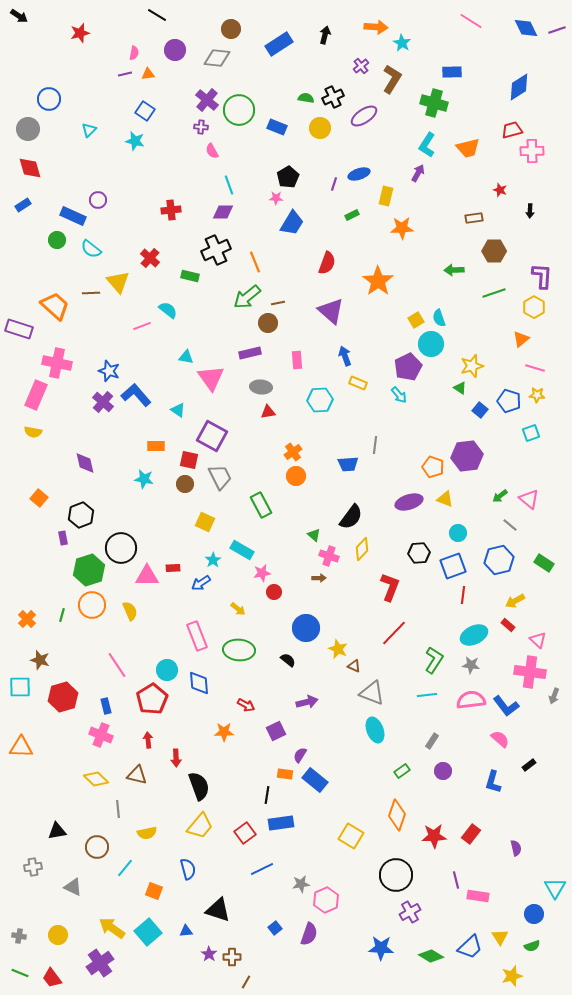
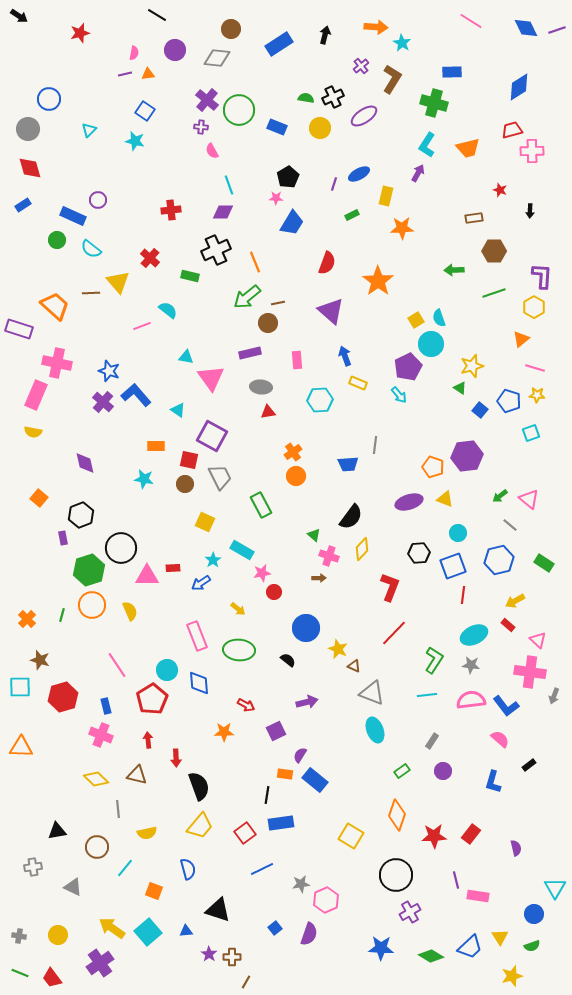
blue ellipse at (359, 174): rotated 10 degrees counterclockwise
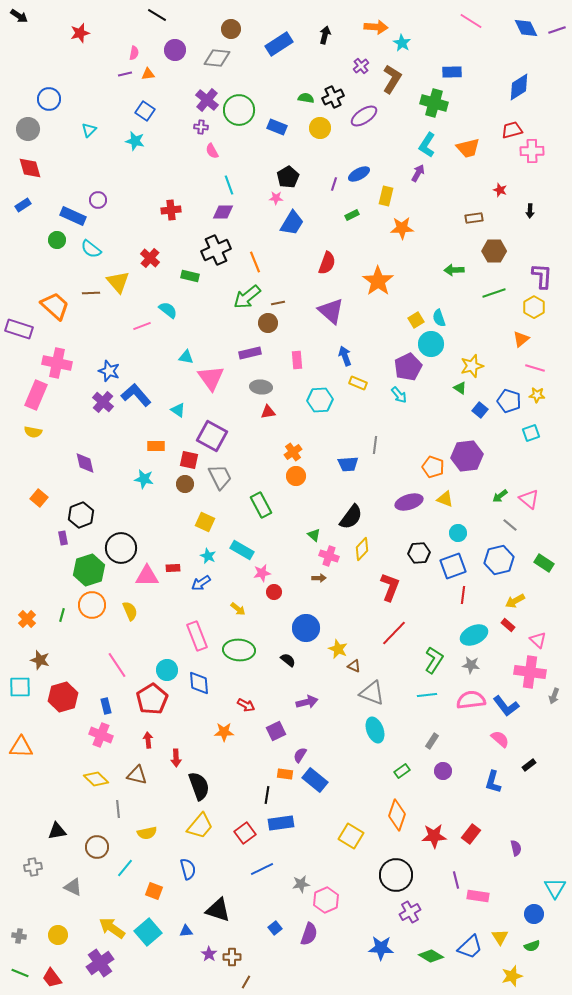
cyan star at (213, 560): moved 5 px left, 4 px up; rotated 14 degrees counterclockwise
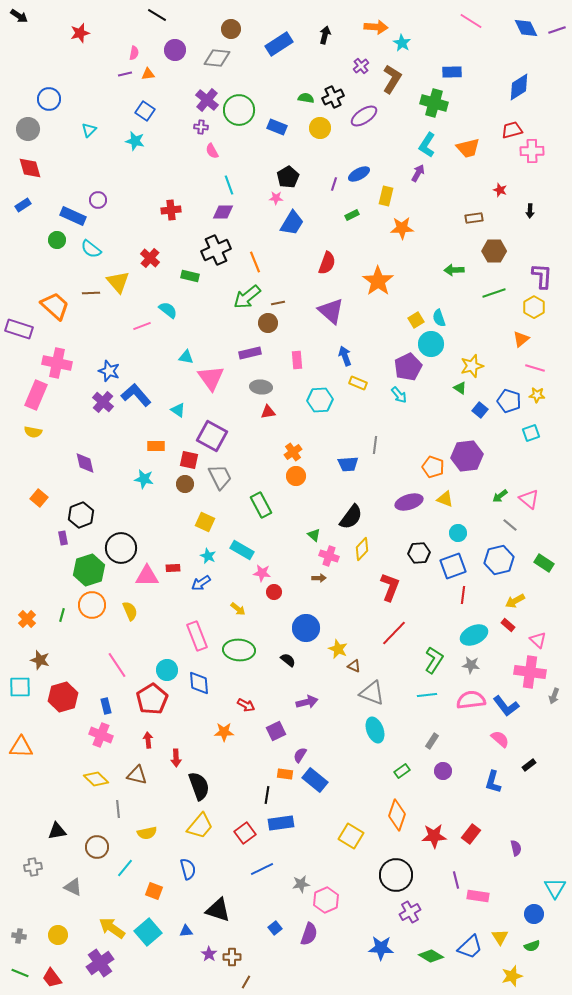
pink star at (262, 573): rotated 18 degrees clockwise
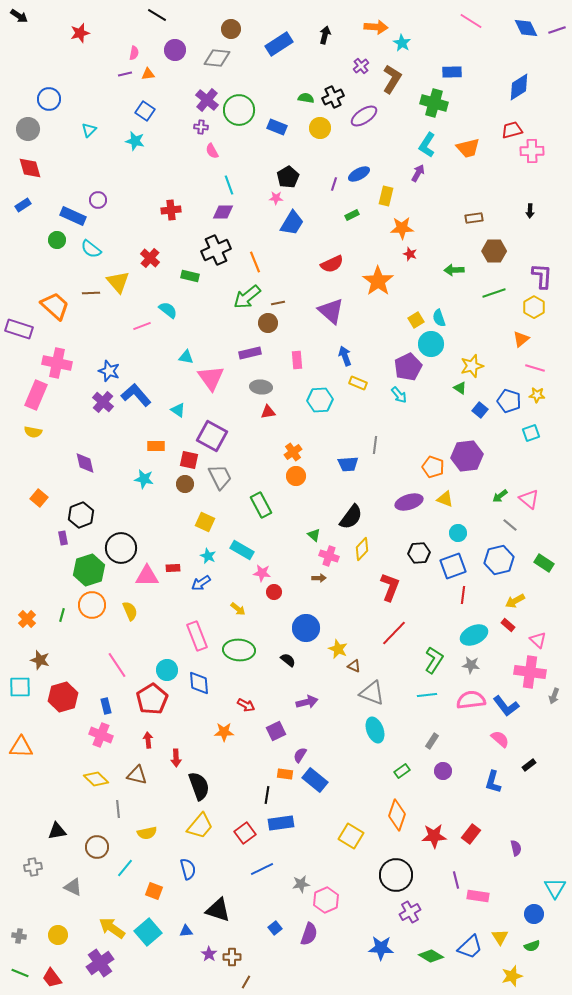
red star at (500, 190): moved 90 px left, 64 px down
red semicircle at (327, 263): moved 5 px right, 1 px down; rotated 45 degrees clockwise
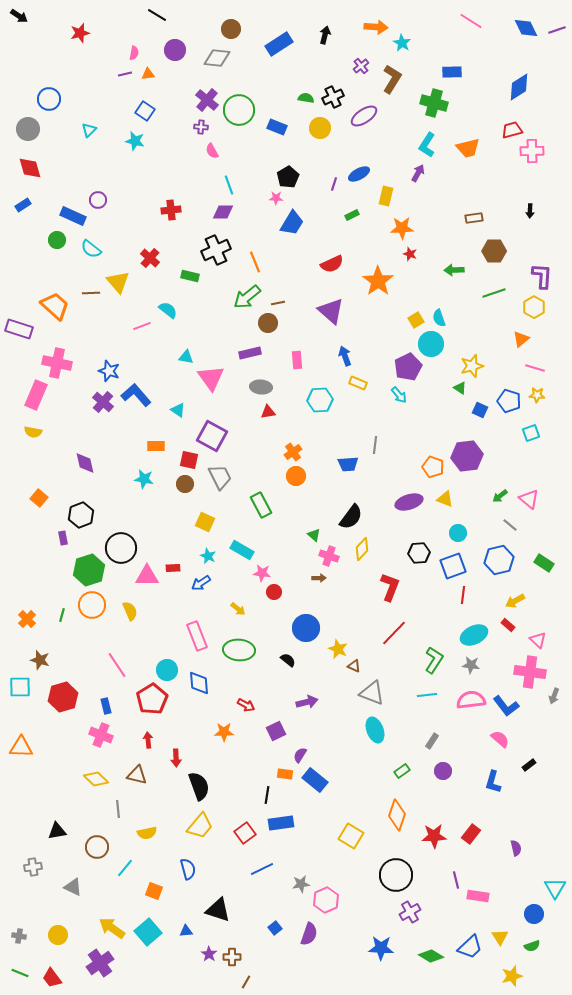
blue square at (480, 410): rotated 14 degrees counterclockwise
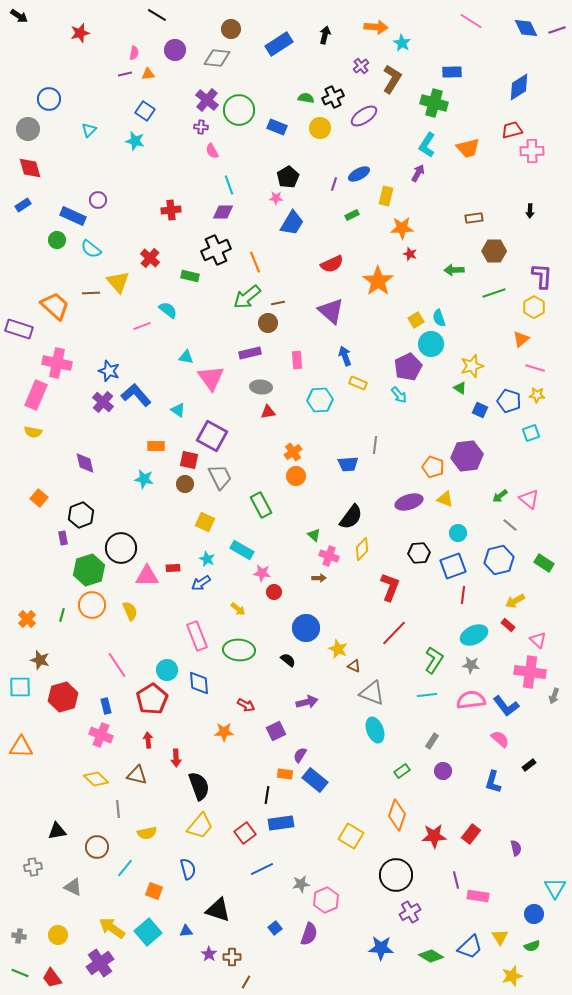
cyan star at (208, 556): moved 1 px left, 3 px down
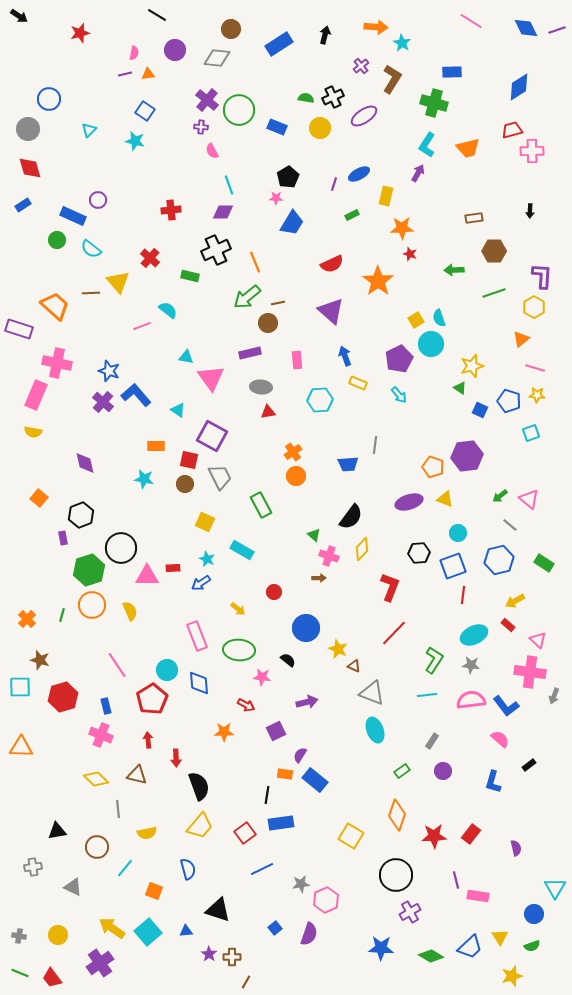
purple pentagon at (408, 367): moved 9 px left, 8 px up
pink star at (262, 573): moved 104 px down
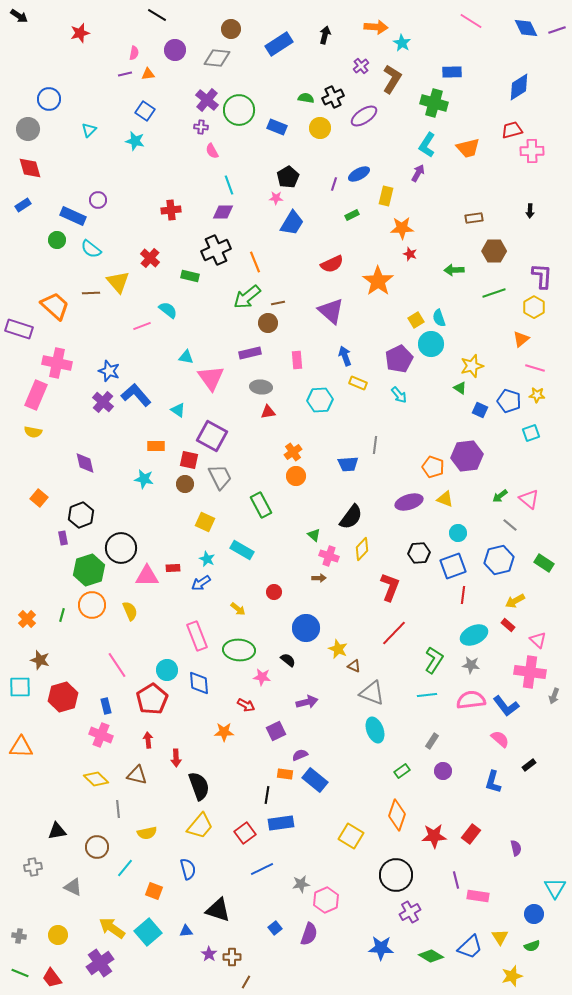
purple semicircle at (300, 755): rotated 35 degrees clockwise
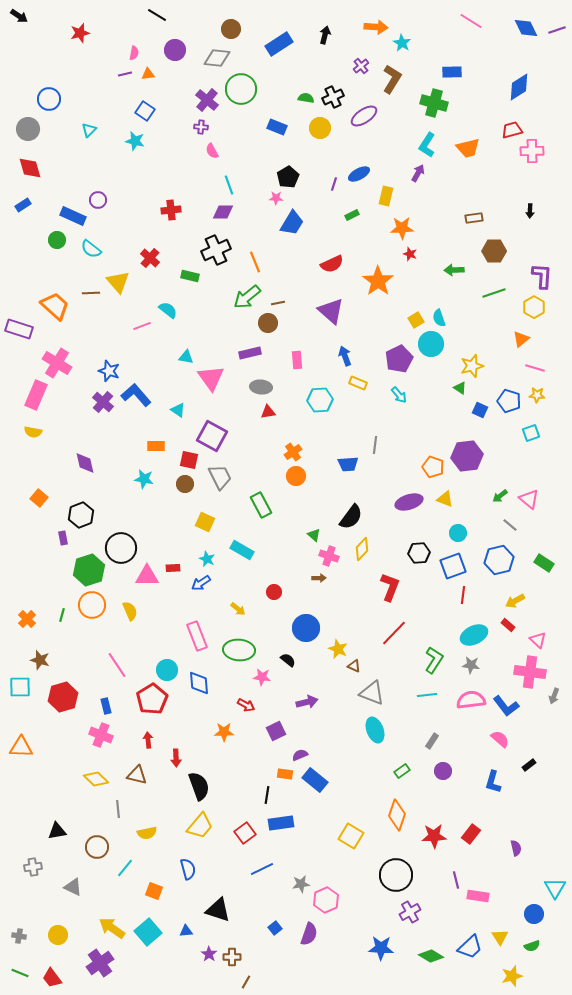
green circle at (239, 110): moved 2 px right, 21 px up
pink cross at (57, 363): rotated 20 degrees clockwise
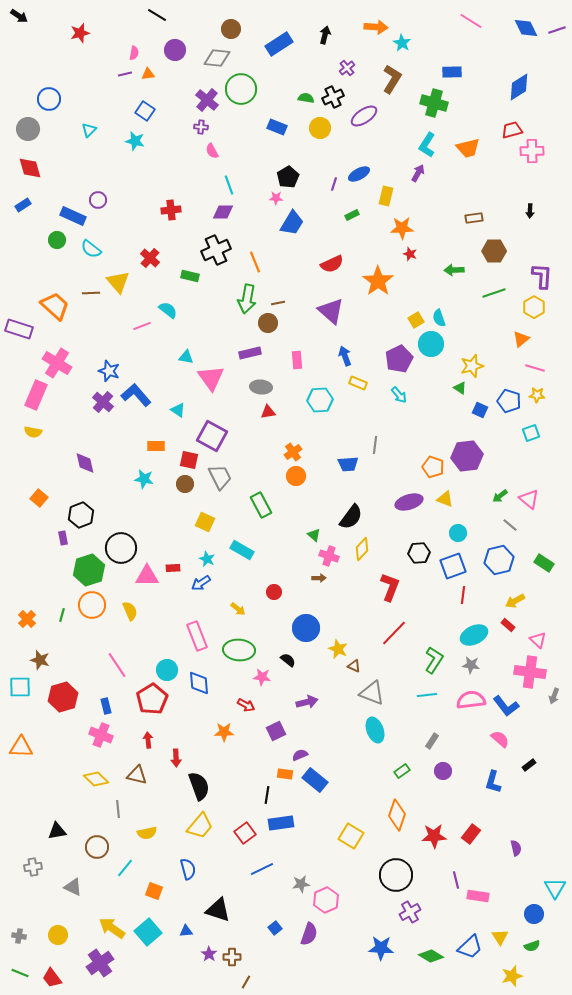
purple cross at (361, 66): moved 14 px left, 2 px down
green arrow at (247, 297): moved 2 px down; rotated 40 degrees counterclockwise
